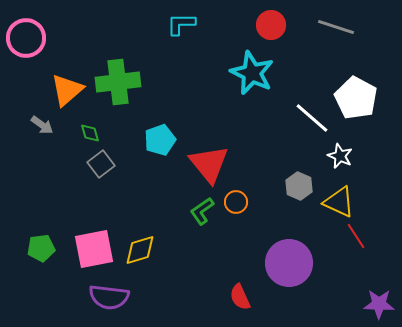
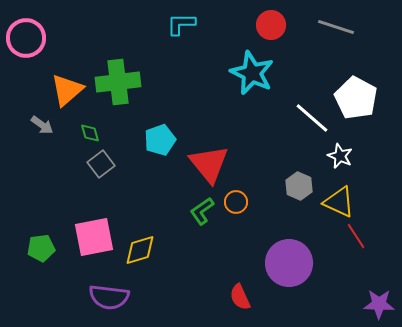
pink square: moved 12 px up
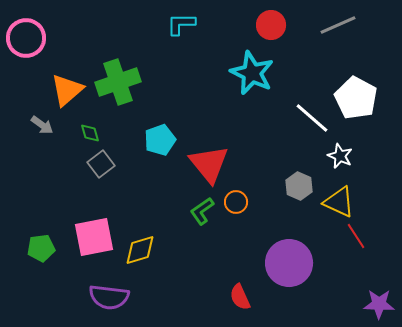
gray line: moved 2 px right, 2 px up; rotated 42 degrees counterclockwise
green cross: rotated 12 degrees counterclockwise
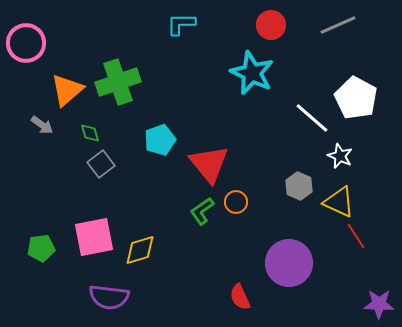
pink circle: moved 5 px down
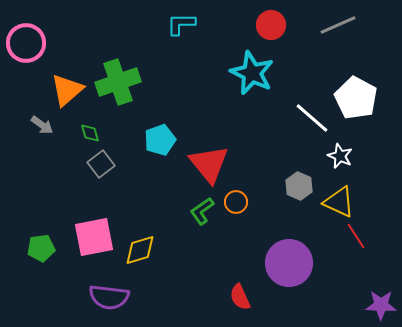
purple star: moved 2 px right, 1 px down
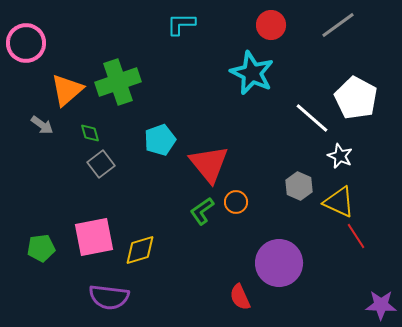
gray line: rotated 12 degrees counterclockwise
purple circle: moved 10 px left
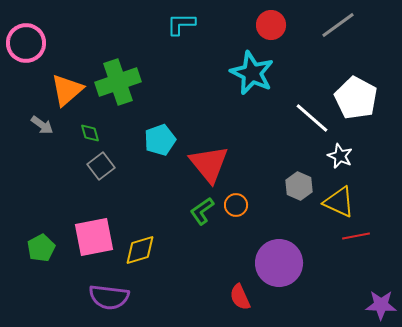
gray square: moved 2 px down
orange circle: moved 3 px down
red line: rotated 68 degrees counterclockwise
green pentagon: rotated 20 degrees counterclockwise
